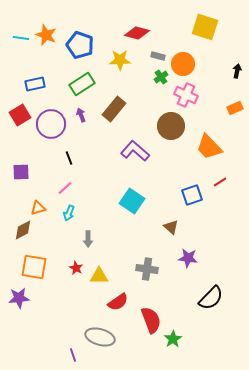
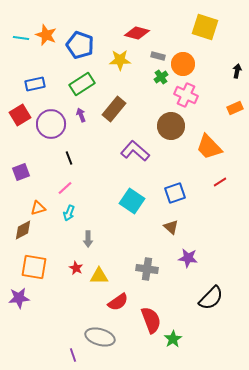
purple square at (21, 172): rotated 18 degrees counterclockwise
blue square at (192, 195): moved 17 px left, 2 px up
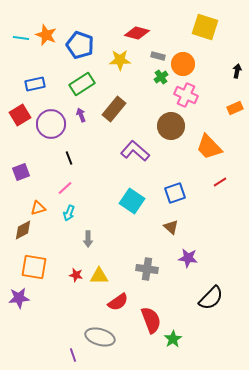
red star at (76, 268): moved 7 px down; rotated 16 degrees counterclockwise
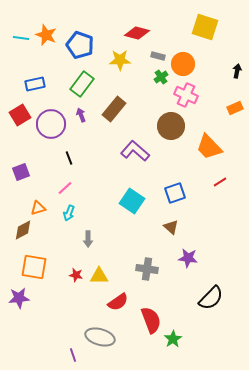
green rectangle at (82, 84): rotated 20 degrees counterclockwise
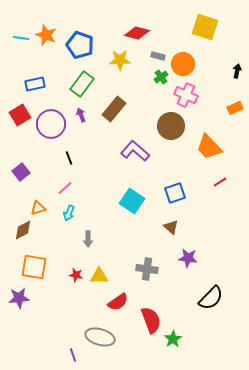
purple square at (21, 172): rotated 18 degrees counterclockwise
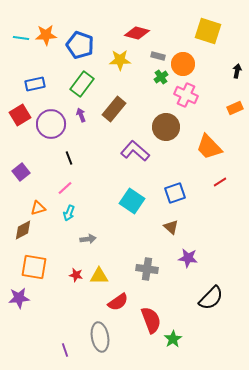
yellow square at (205, 27): moved 3 px right, 4 px down
orange star at (46, 35): rotated 25 degrees counterclockwise
brown circle at (171, 126): moved 5 px left, 1 px down
gray arrow at (88, 239): rotated 98 degrees counterclockwise
gray ellipse at (100, 337): rotated 64 degrees clockwise
purple line at (73, 355): moved 8 px left, 5 px up
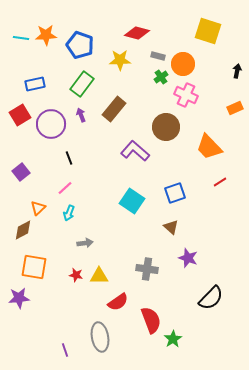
orange triangle at (38, 208): rotated 28 degrees counterclockwise
gray arrow at (88, 239): moved 3 px left, 4 px down
purple star at (188, 258): rotated 12 degrees clockwise
